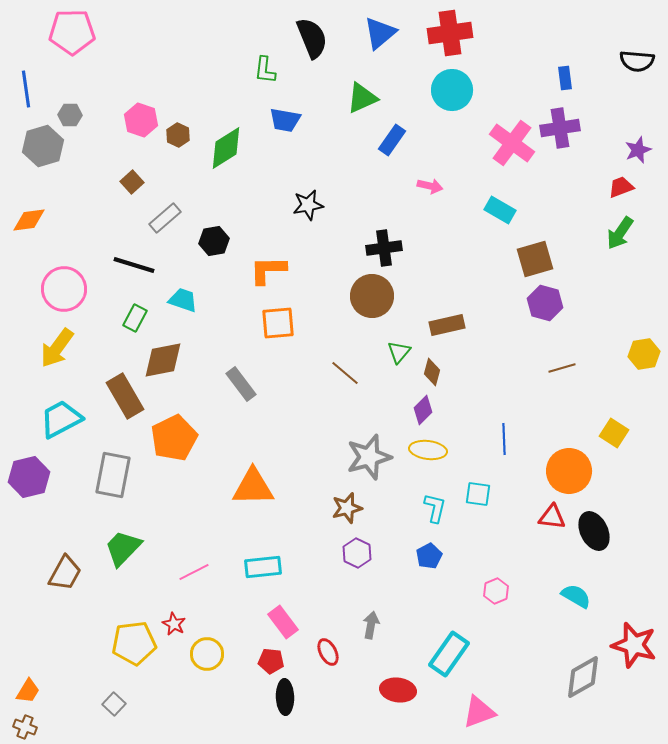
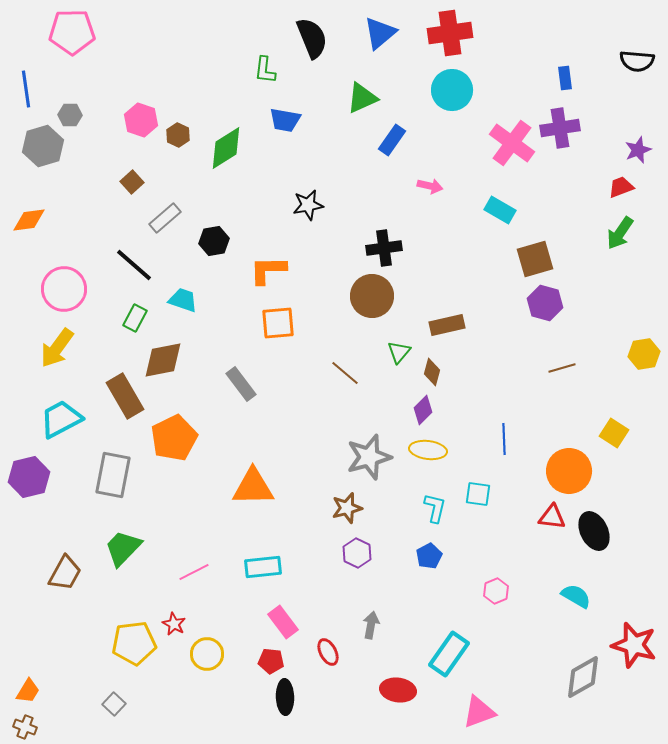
black line at (134, 265): rotated 24 degrees clockwise
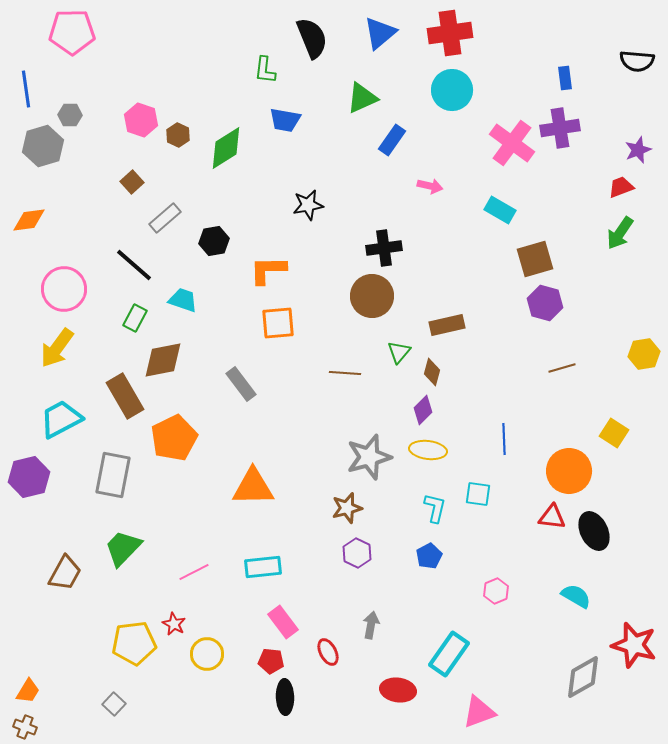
brown line at (345, 373): rotated 36 degrees counterclockwise
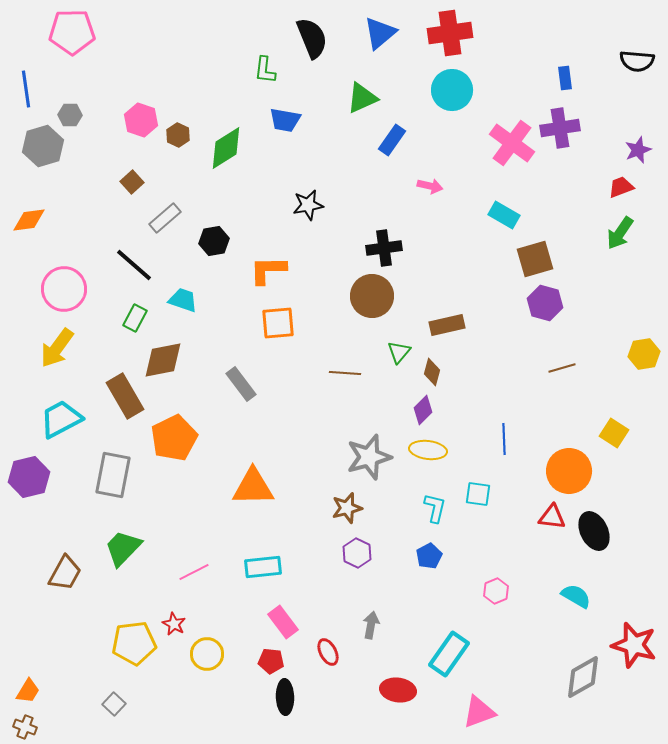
cyan rectangle at (500, 210): moved 4 px right, 5 px down
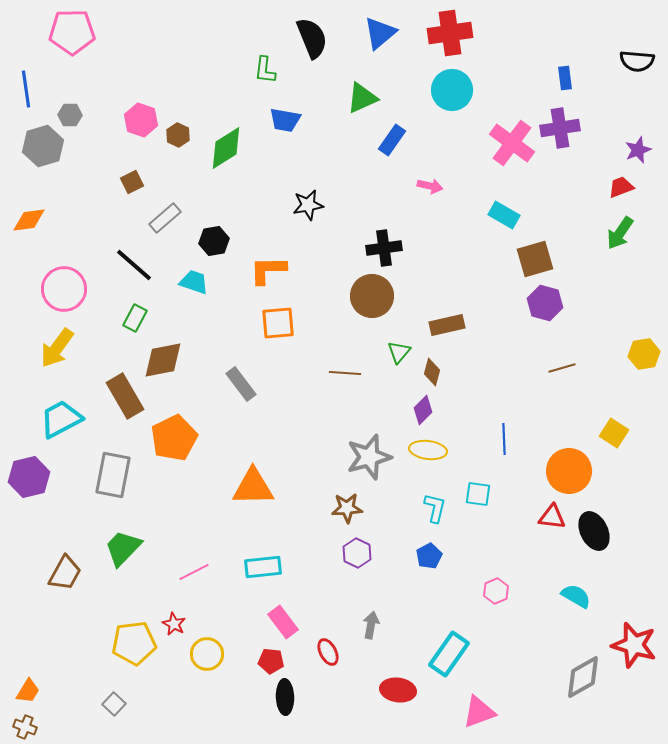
brown square at (132, 182): rotated 15 degrees clockwise
cyan trapezoid at (183, 300): moved 11 px right, 18 px up
brown star at (347, 508): rotated 12 degrees clockwise
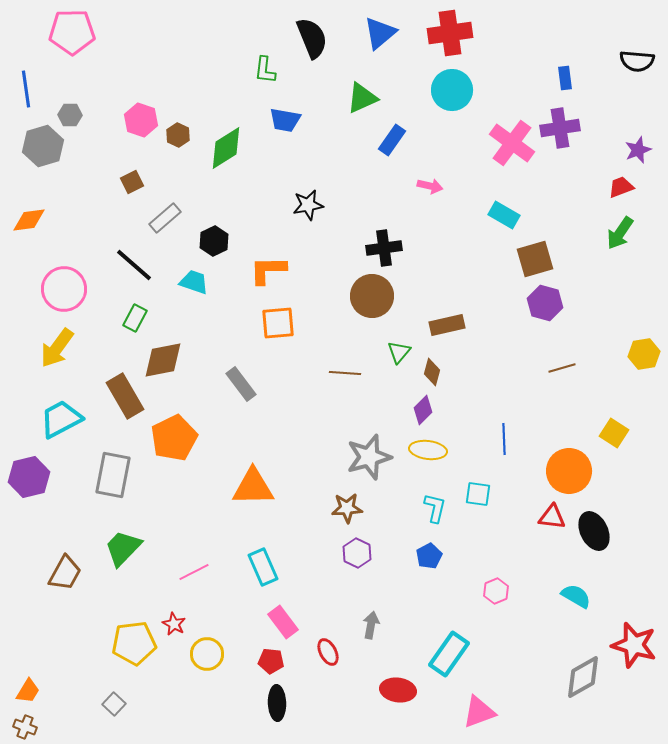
black hexagon at (214, 241): rotated 16 degrees counterclockwise
cyan rectangle at (263, 567): rotated 72 degrees clockwise
black ellipse at (285, 697): moved 8 px left, 6 px down
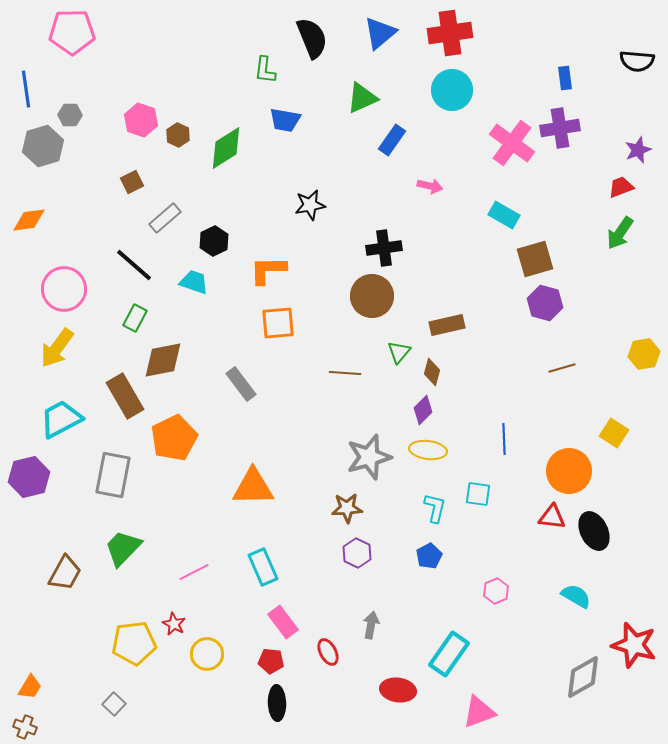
black star at (308, 205): moved 2 px right
orange trapezoid at (28, 691): moved 2 px right, 4 px up
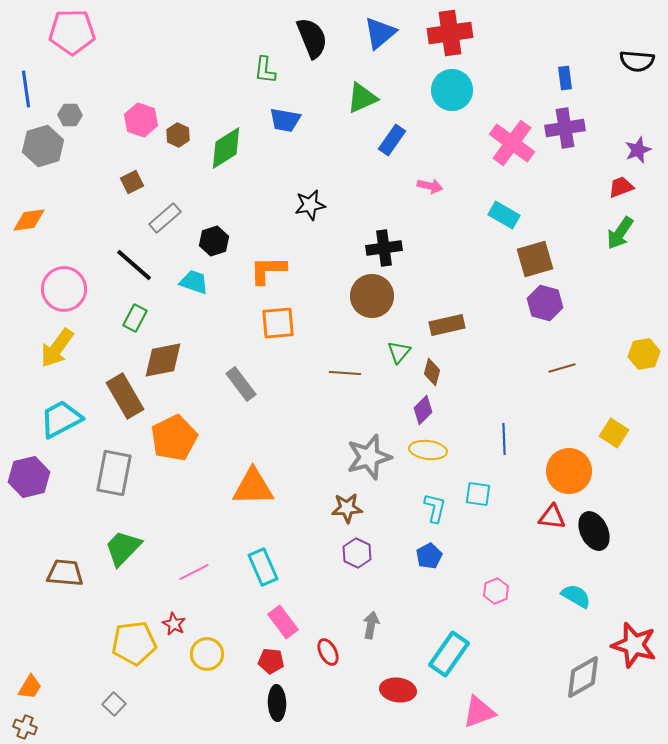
purple cross at (560, 128): moved 5 px right
black hexagon at (214, 241): rotated 8 degrees clockwise
gray rectangle at (113, 475): moved 1 px right, 2 px up
brown trapezoid at (65, 573): rotated 114 degrees counterclockwise
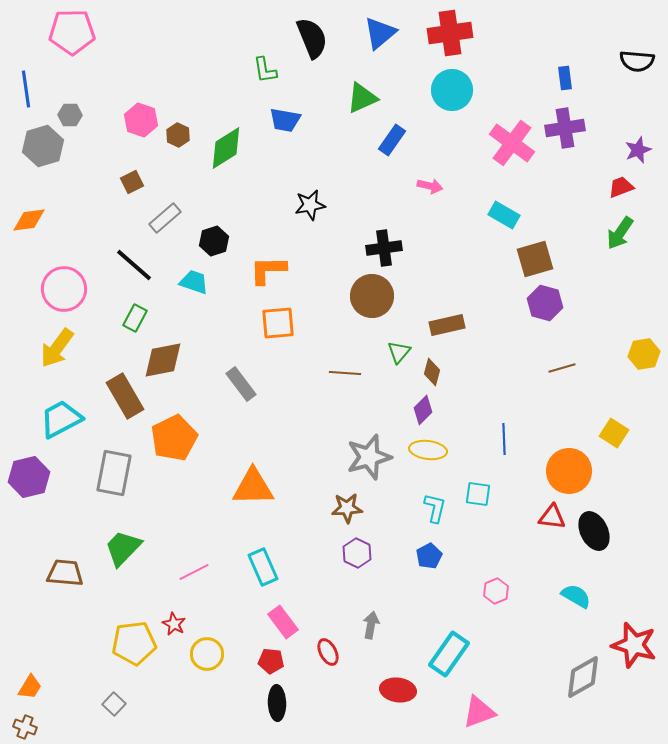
green L-shape at (265, 70): rotated 16 degrees counterclockwise
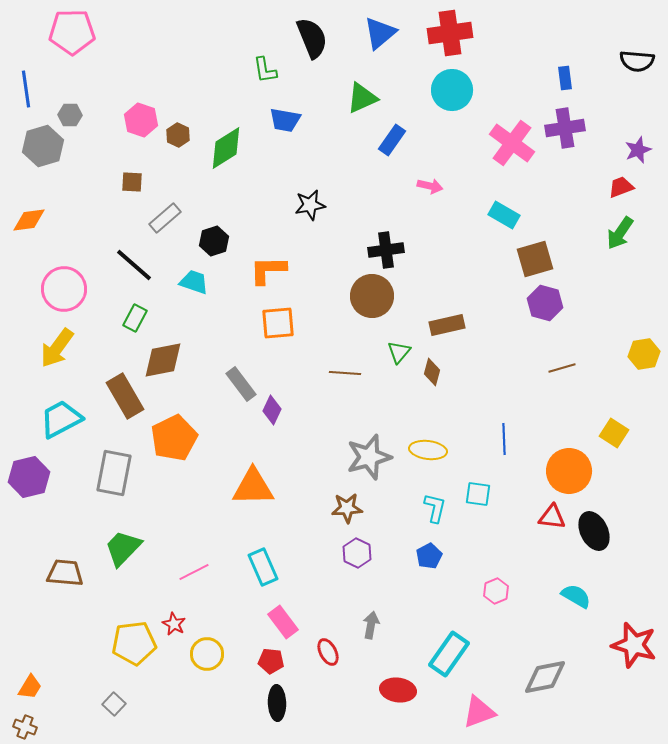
brown square at (132, 182): rotated 30 degrees clockwise
black cross at (384, 248): moved 2 px right, 2 px down
purple diamond at (423, 410): moved 151 px left; rotated 20 degrees counterclockwise
gray diamond at (583, 677): moved 38 px left; rotated 18 degrees clockwise
